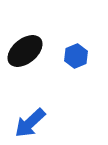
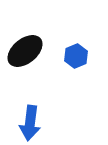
blue arrow: rotated 40 degrees counterclockwise
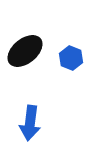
blue hexagon: moved 5 px left, 2 px down; rotated 15 degrees counterclockwise
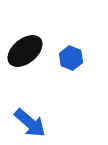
blue arrow: rotated 56 degrees counterclockwise
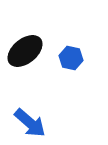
blue hexagon: rotated 10 degrees counterclockwise
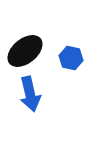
blue arrow: moved 29 px up; rotated 36 degrees clockwise
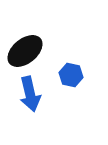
blue hexagon: moved 17 px down
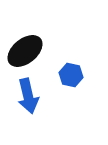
blue arrow: moved 2 px left, 2 px down
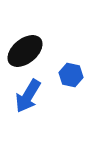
blue arrow: rotated 44 degrees clockwise
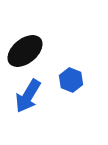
blue hexagon: moved 5 px down; rotated 10 degrees clockwise
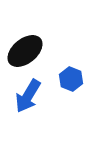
blue hexagon: moved 1 px up
